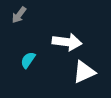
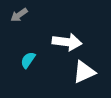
gray arrow: rotated 18 degrees clockwise
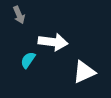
gray arrow: rotated 78 degrees counterclockwise
white arrow: moved 14 px left
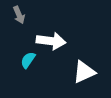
white arrow: moved 2 px left, 1 px up
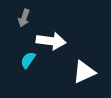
gray arrow: moved 5 px right, 3 px down; rotated 42 degrees clockwise
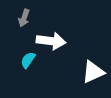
white triangle: moved 9 px right
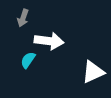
gray arrow: moved 1 px left
white arrow: moved 2 px left
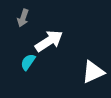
white arrow: rotated 40 degrees counterclockwise
cyan semicircle: moved 2 px down
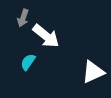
white arrow: moved 3 px left, 5 px up; rotated 72 degrees clockwise
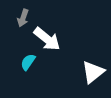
white arrow: moved 1 px right, 3 px down
white triangle: rotated 15 degrees counterclockwise
